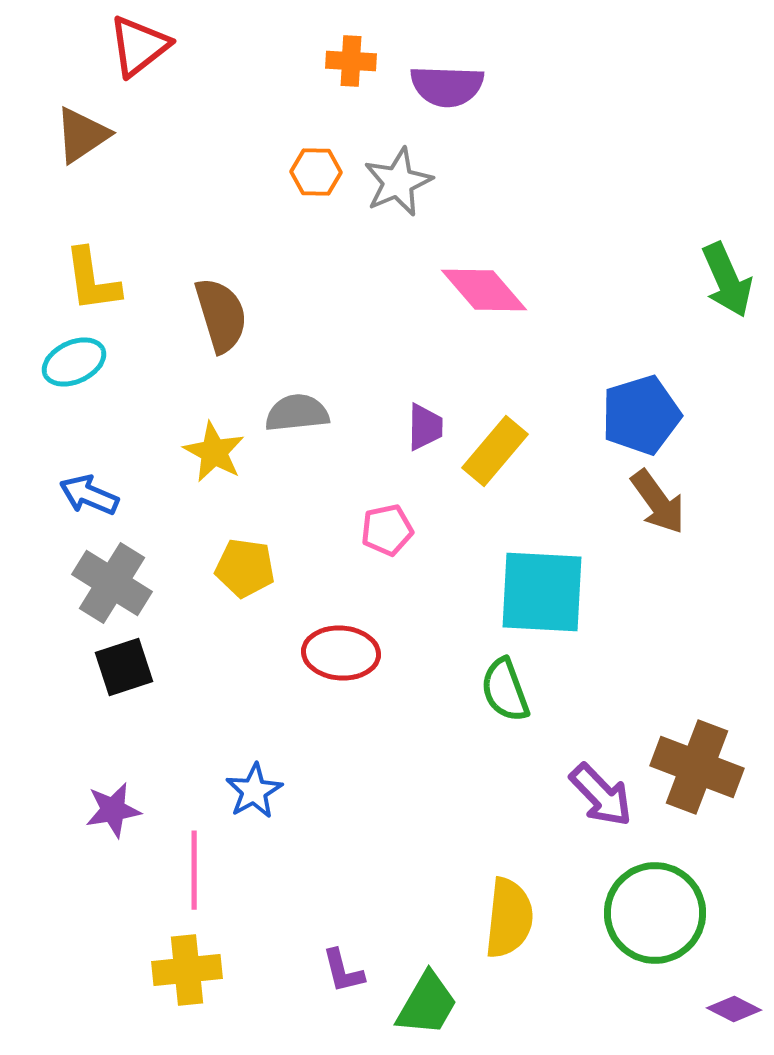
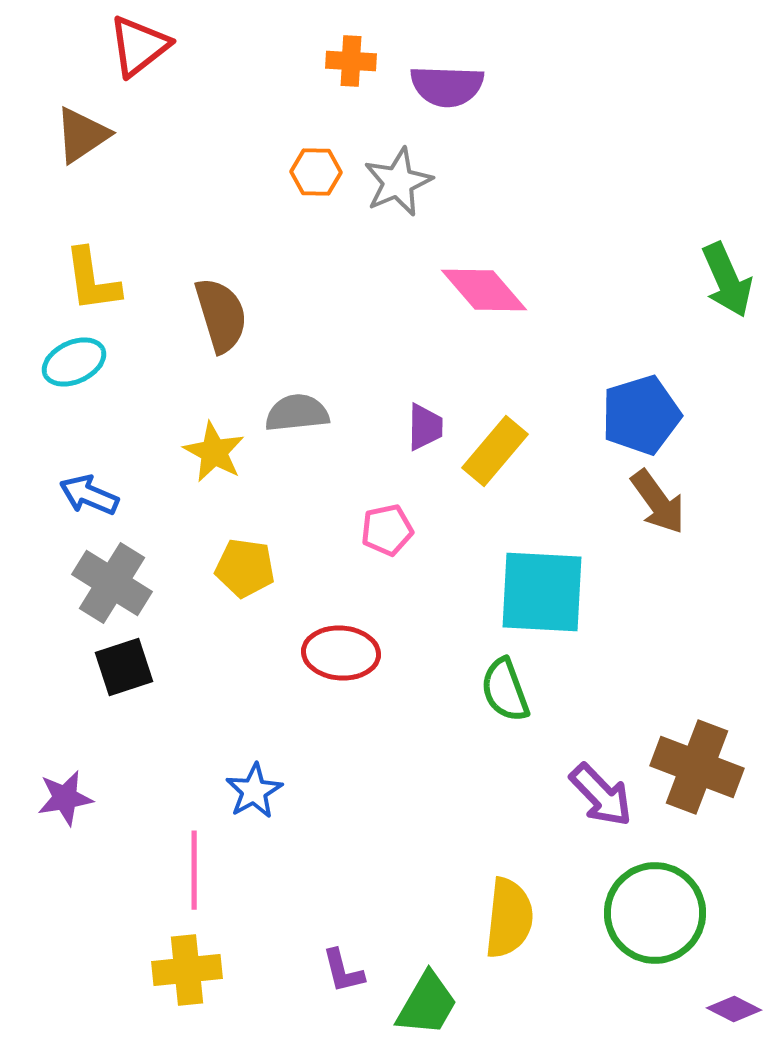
purple star: moved 48 px left, 12 px up
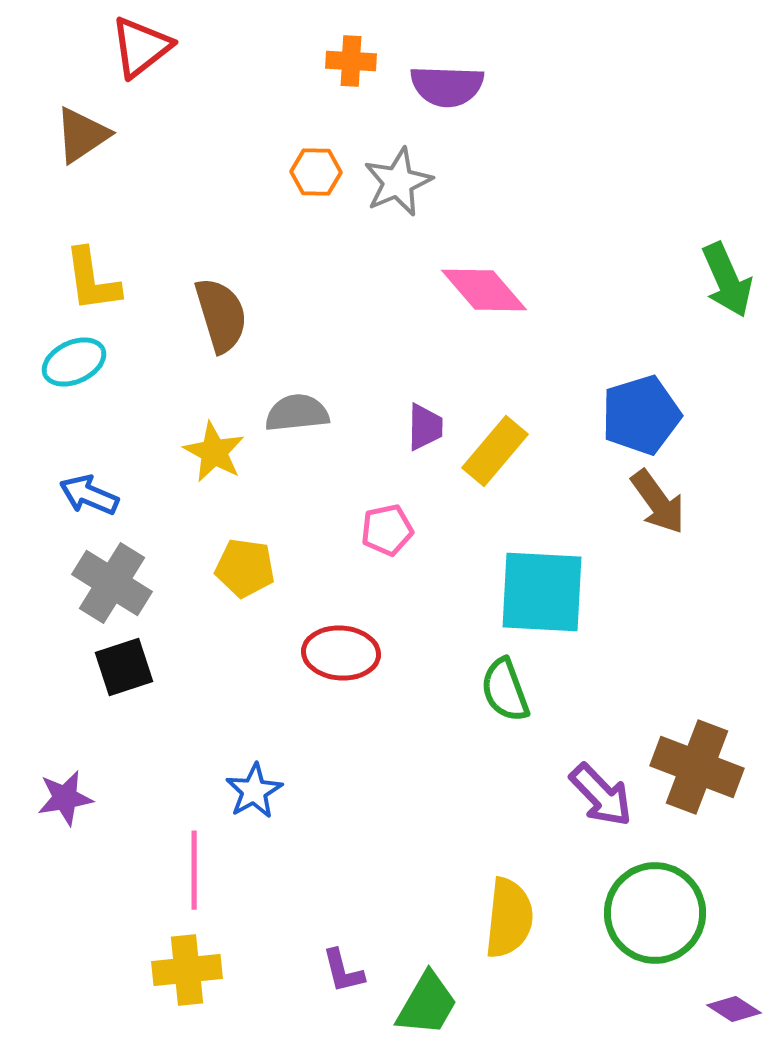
red triangle: moved 2 px right, 1 px down
purple diamond: rotated 6 degrees clockwise
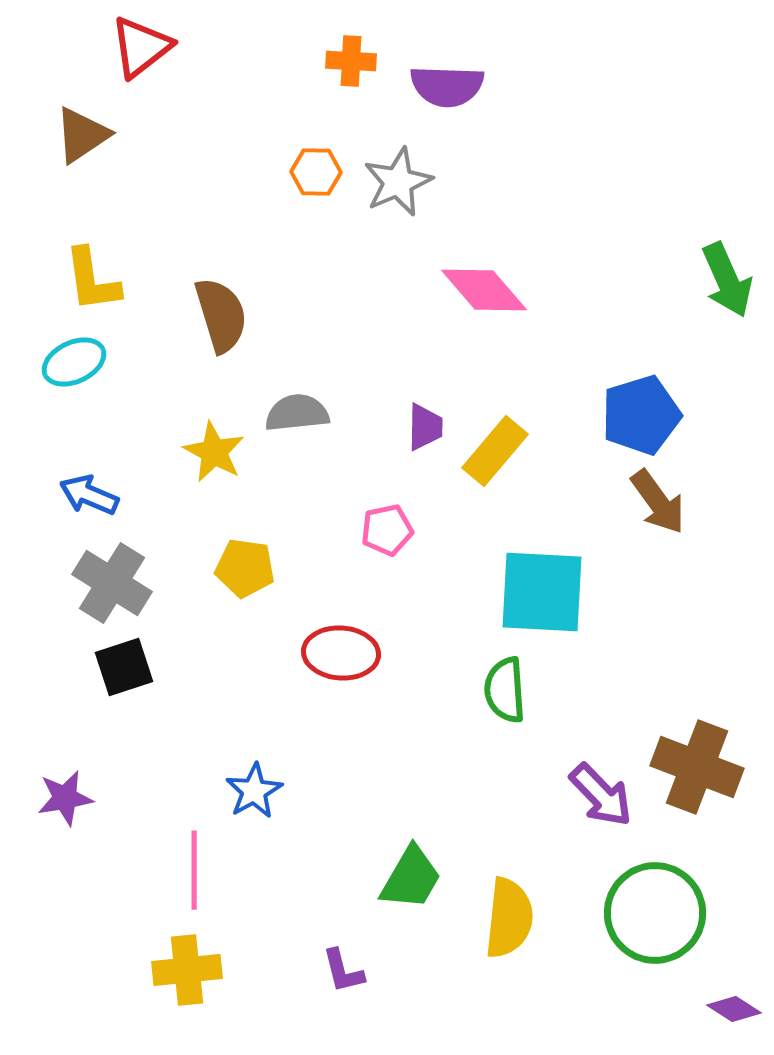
green semicircle: rotated 16 degrees clockwise
green trapezoid: moved 16 px left, 126 px up
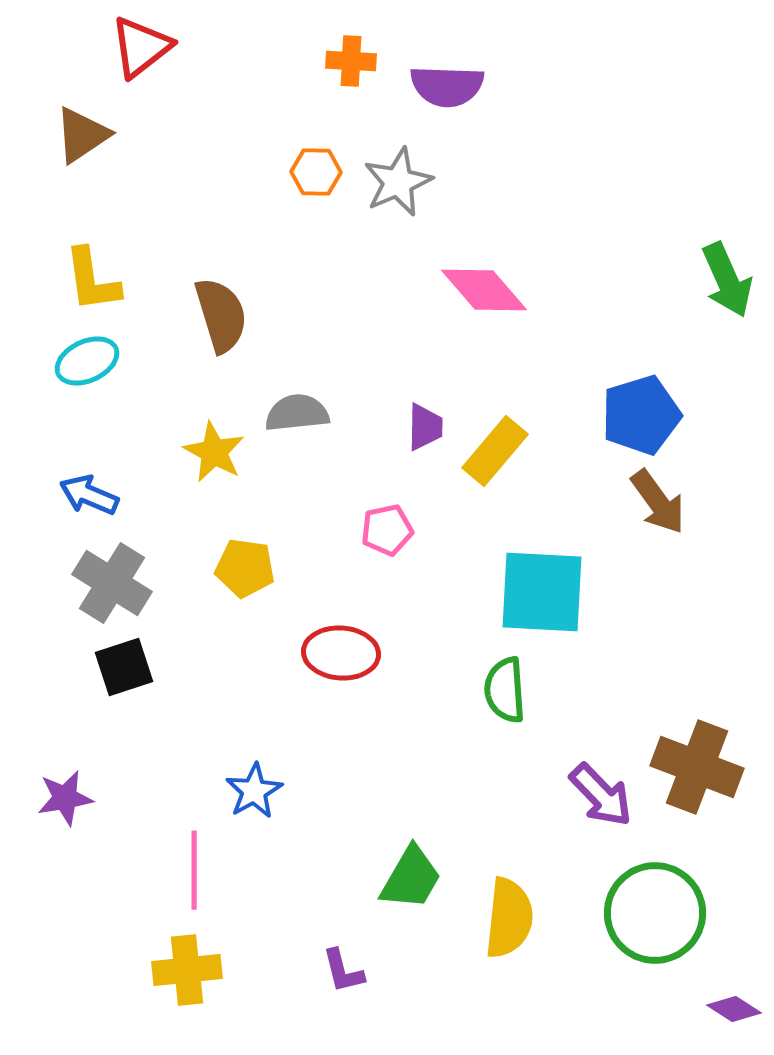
cyan ellipse: moved 13 px right, 1 px up
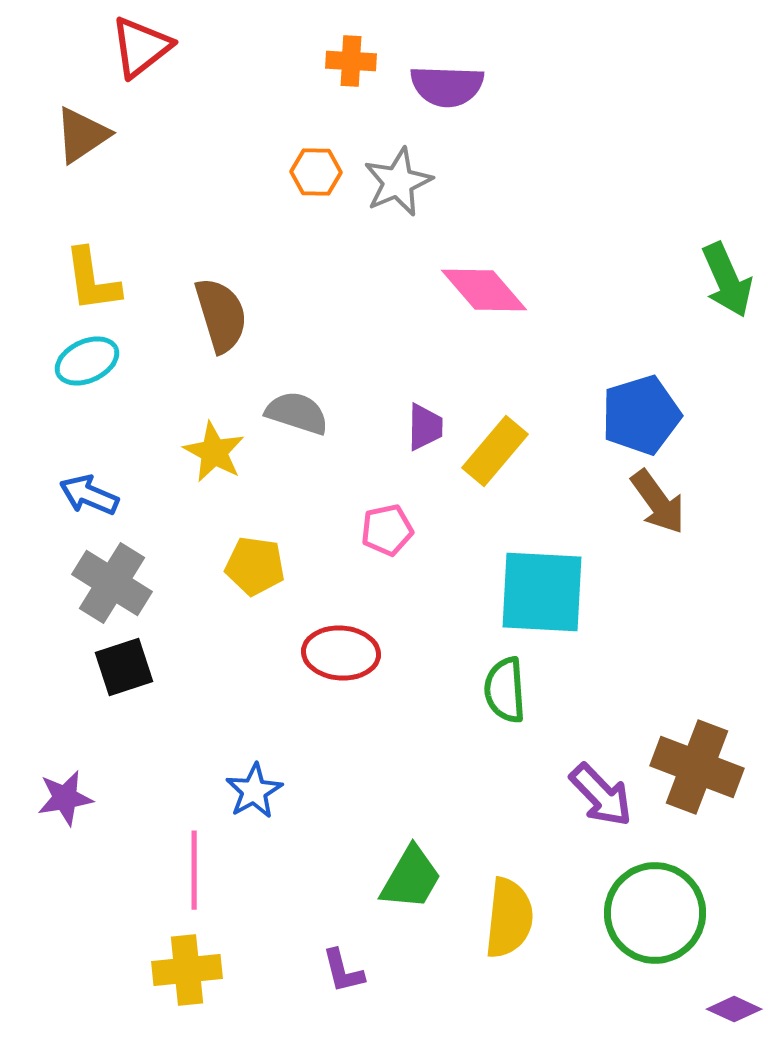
gray semicircle: rotated 24 degrees clockwise
yellow pentagon: moved 10 px right, 2 px up
purple diamond: rotated 8 degrees counterclockwise
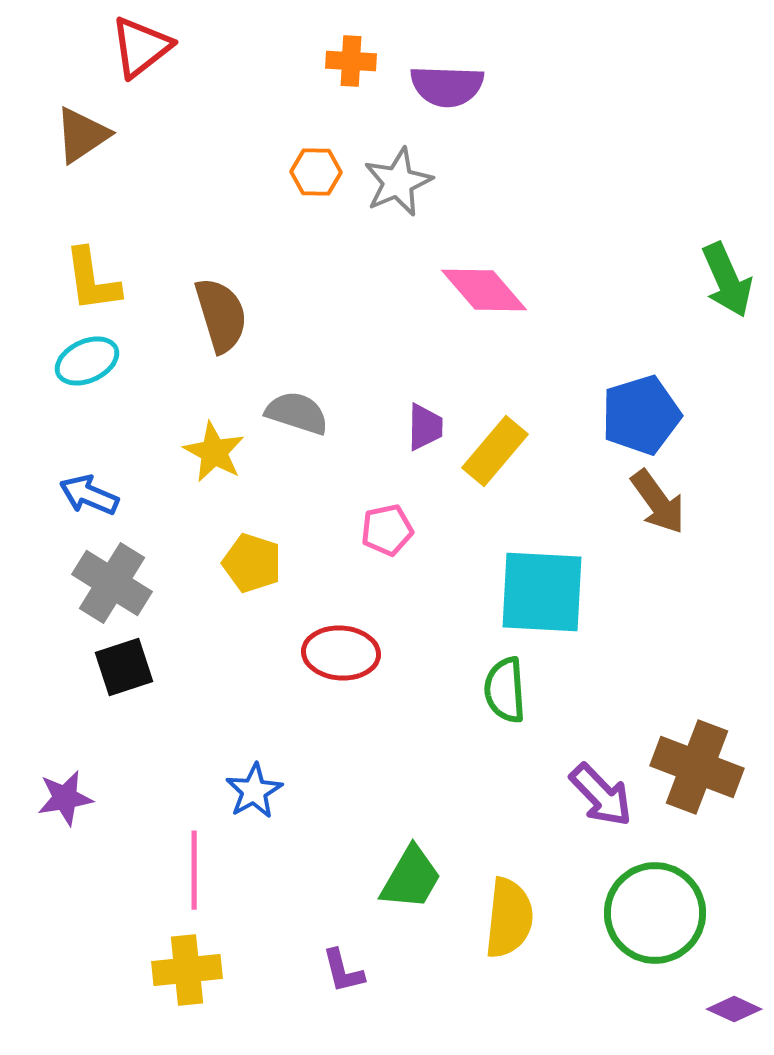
yellow pentagon: moved 3 px left, 3 px up; rotated 10 degrees clockwise
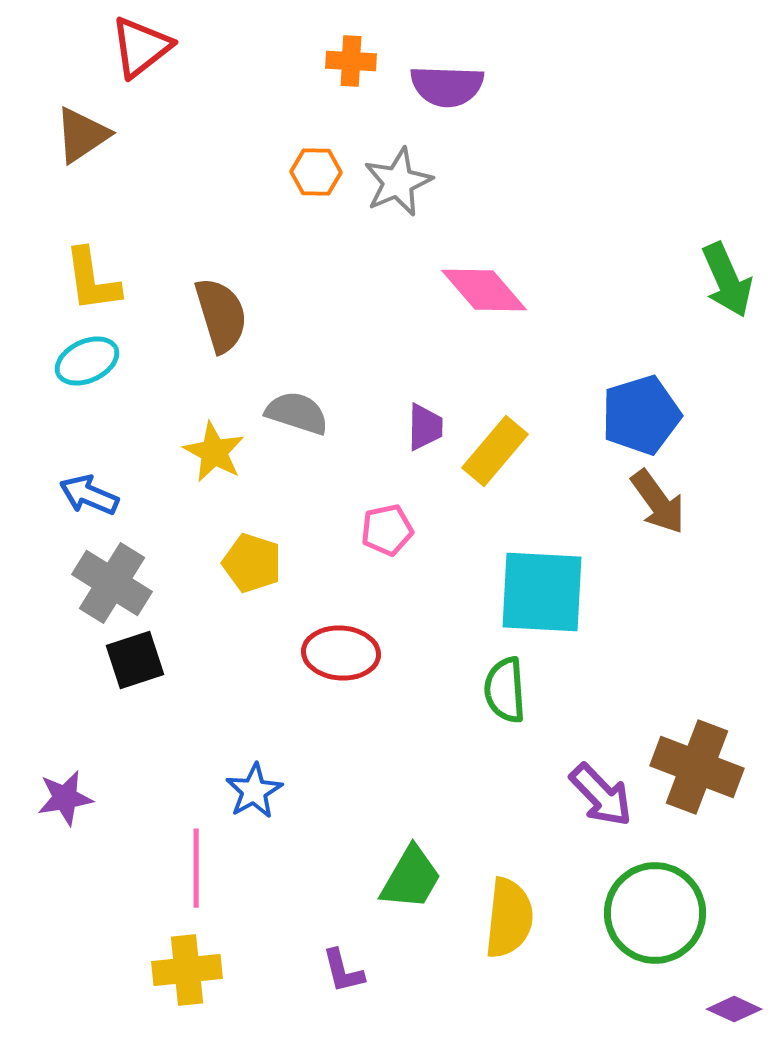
black square: moved 11 px right, 7 px up
pink line: moved 2 px right, 2 px up
